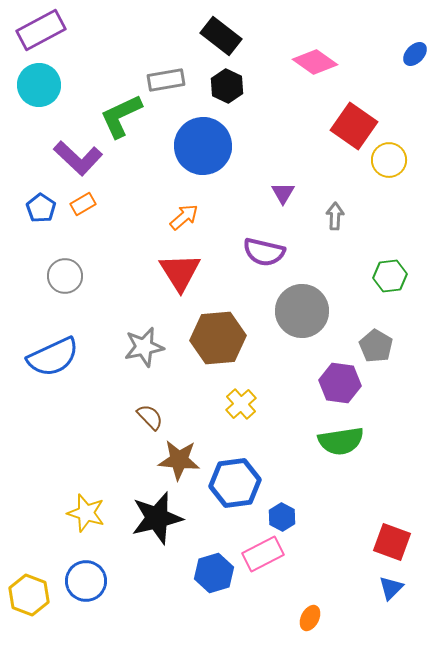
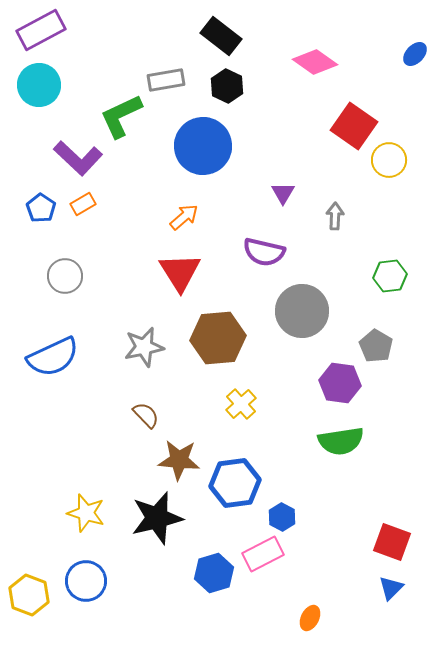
brown semicircle at (150, 417): moved 4 px left, 2 px up
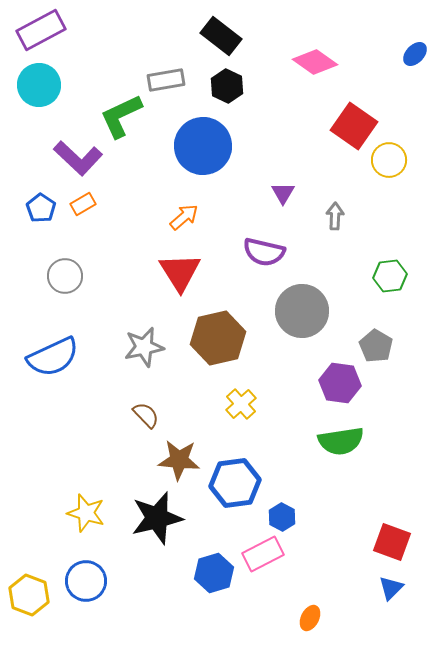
brown hexagon at (218, 338): rotated 8 degrees counterclockwise
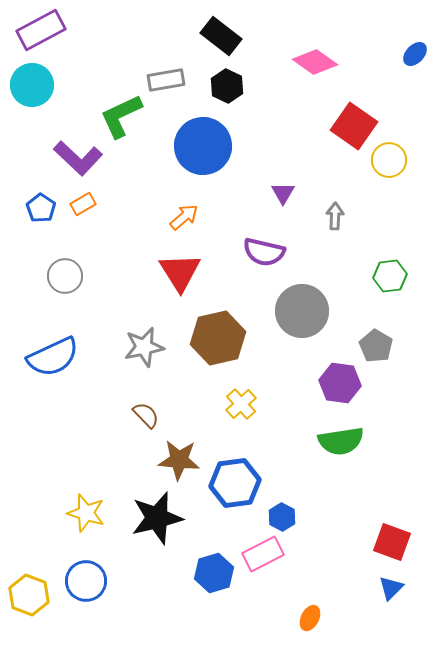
cyan circle at (39, 85): moved 7 px left
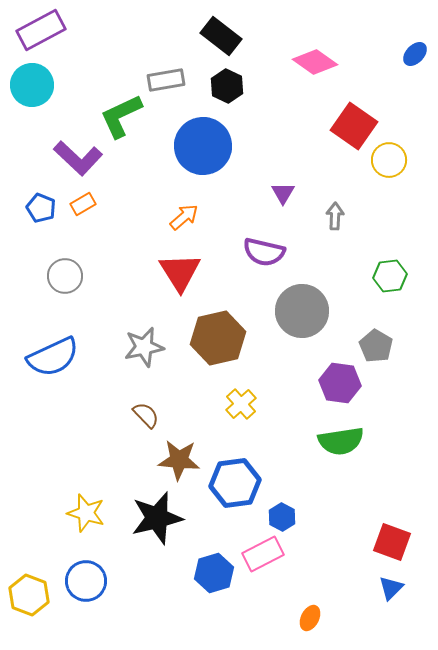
blue pentagon at (41, 208): rotated 12 degrees counterclockwise
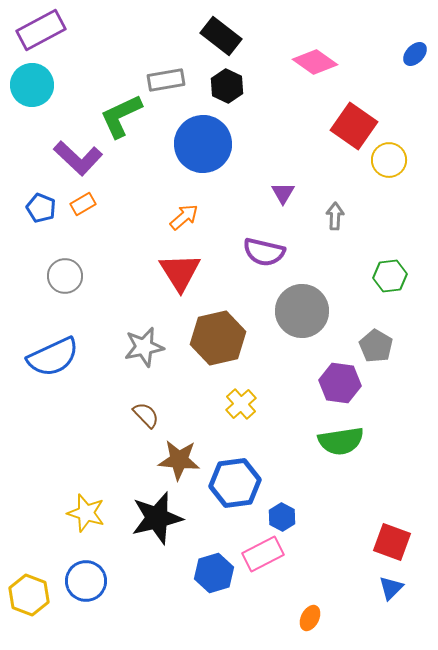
blue circle at (203, 146): moved 2 px up
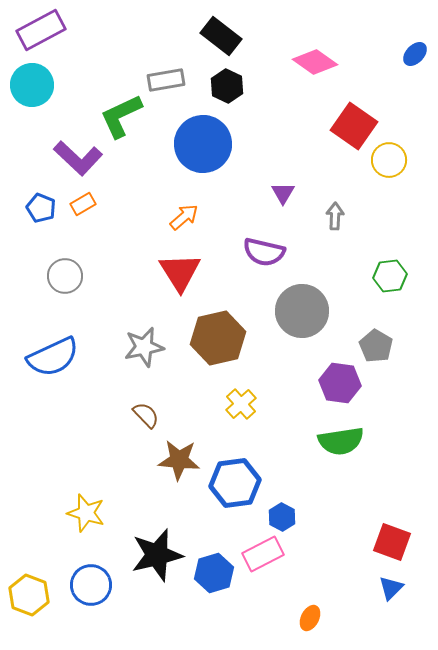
black star at (157, 518): moved 37 px down
blue circle at (86, 581): moved 5 px right, 4 px down
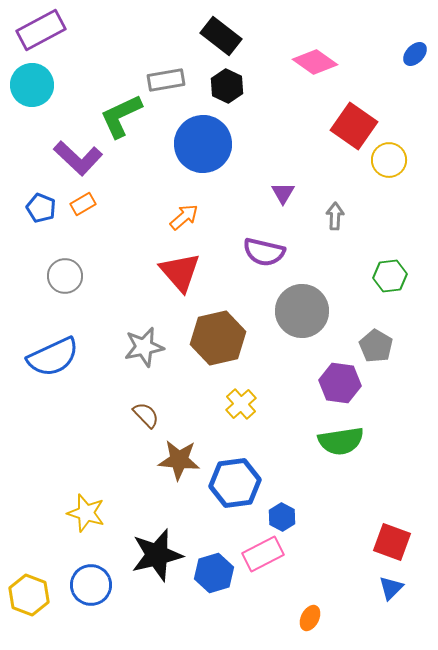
red triangle at (180, 272): rotated 9 degrees counterclockwise
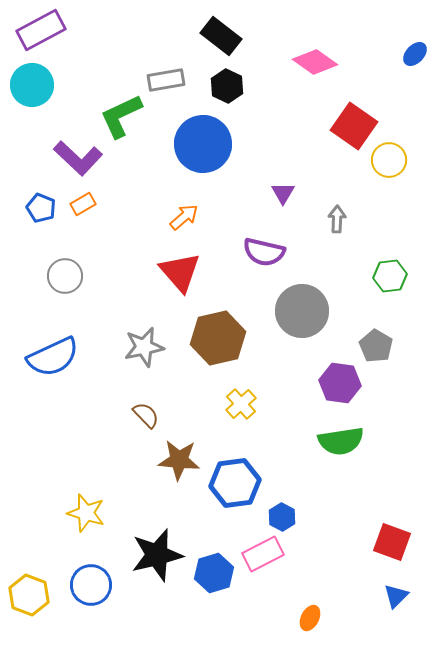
gray arrow at (335, 216): moved 2 px right, 3 px down
blue triangle at (391, 588): moved 5 px right, 8 px down
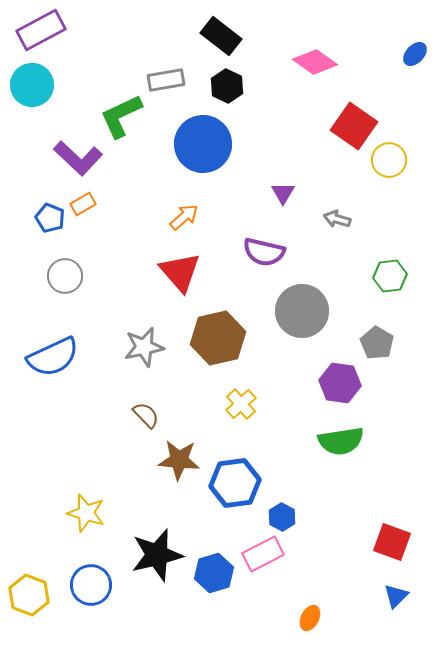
blue pentagon at (41, 208): moved 9 px right, 10 px down
gray arrow at (337, 219): rotated 76 degrees counterclockwise
gray pentagon at (376, 346): moved 1 px right, 3 px up
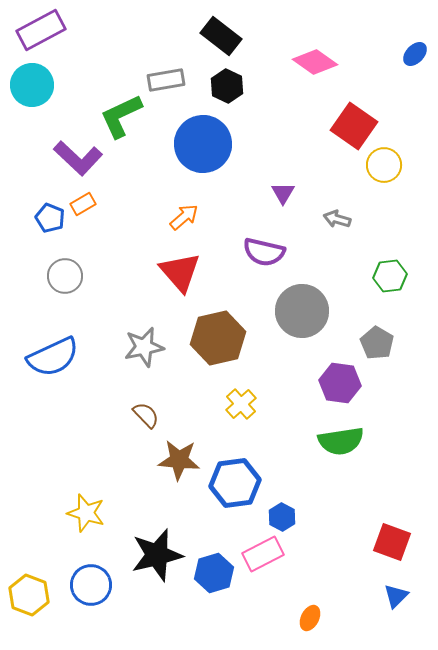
yellow circle at (389, 160): moved 5 px left, 5 px down
